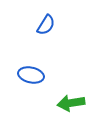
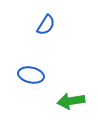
green arrow: moved 2 px up
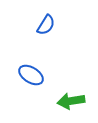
blue ellipse: rotated 20 degrees clockwise
